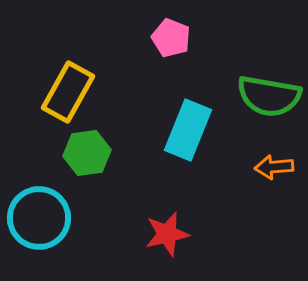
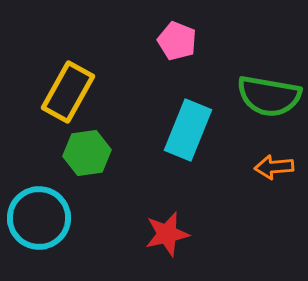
pink pentagon: moved 6 px right, 3 px down
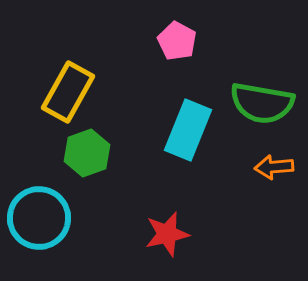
pink pentagon: rotated 6 degrees clockwise
green semicircle: moved 7 px left, 7 px down
green hexagon: rotated 12 degrees counterclockwise
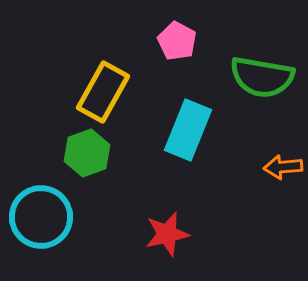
yellow rectangle: moved 35 px right
green semicircle: moved 26 px up
orange arrow: moved 9 px right
cyan circle: moved 2 px right, 1 px up
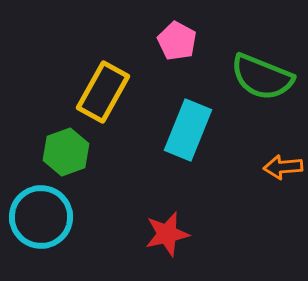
green semicircle: rotated 12 degrees clockwise
green hexagon: moved 21 px left, 1 px up
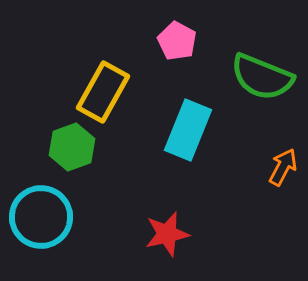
green hexagon: moved 6 px right, 5 px up
orange arrow: rotated 123 degrees clockwise
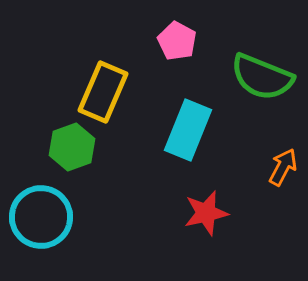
yellow rectangle: rotated 6 degrees counterclockwise
red star: moved 39 px right, 21 px up
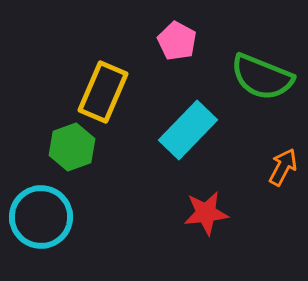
cyan rectangle: rotated 22 degrees clockwise
red star: rotated 6 degrees clockwise
